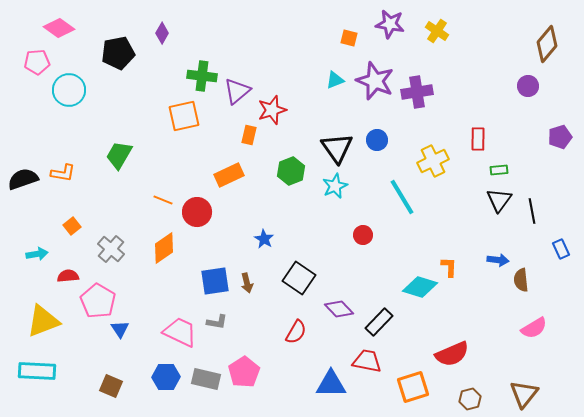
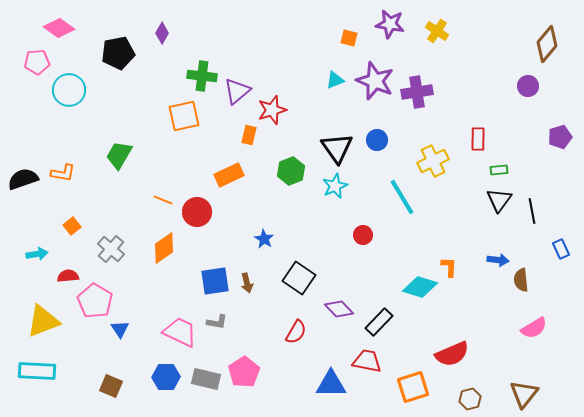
pink pentagon at (98, 301): moved 3 px left
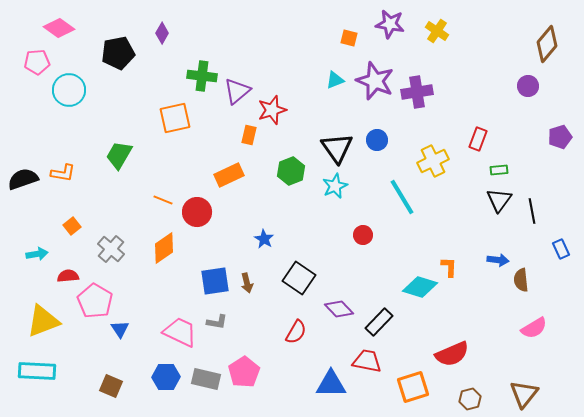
orange square at (184, 116): moved 9 px left, 2 px down
red rectangle at (478, 139): rotated 20 degrees clockwise
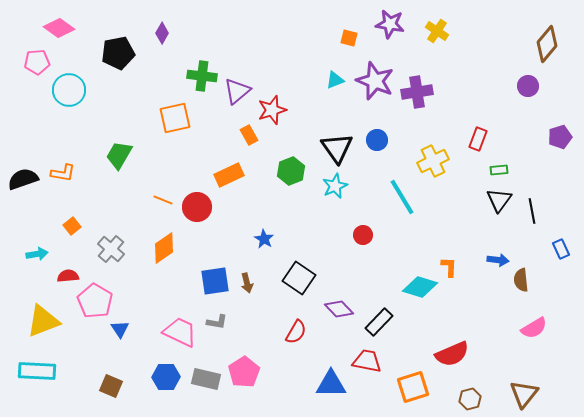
orange rectangle at (249, 135): rotated 42 degrees counterclockwise
red circle at (197, 212): moved 5 px up
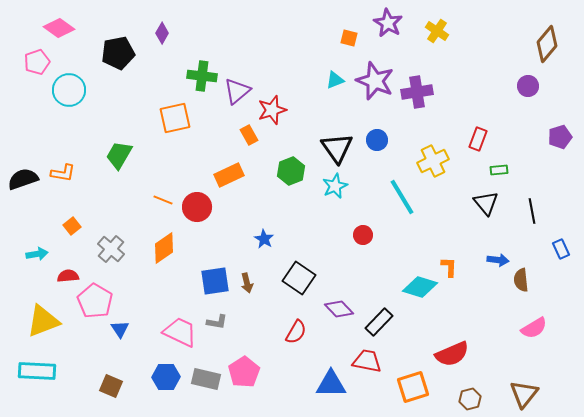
purple star at (390, 24): moved 2 px left, 1 px up; rotated 20 degrees clockwise
pink pentagon at (37, 62): rotated 15 degrees counterclockwise
black triangle at (499, 200): moved 13 px left, 3 px down; rotated 16 degrees counterclockwise
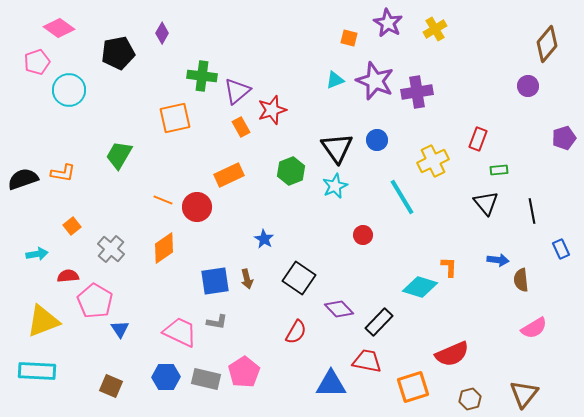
yellow cross at (437, 31): moved 2 px left, 2 px up; rotated 25 degrees clockwise
orange rectangle at (249, 135): moved 8 px left, 8 px up
purple pentagon at (560, 137): moved 4 px right, 1 px down
brown arrow at (247, 283): moved 4 px up
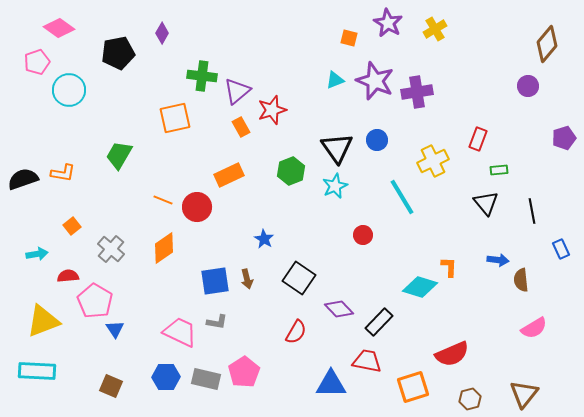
blue triangle at (120, 329): moved 5 px left
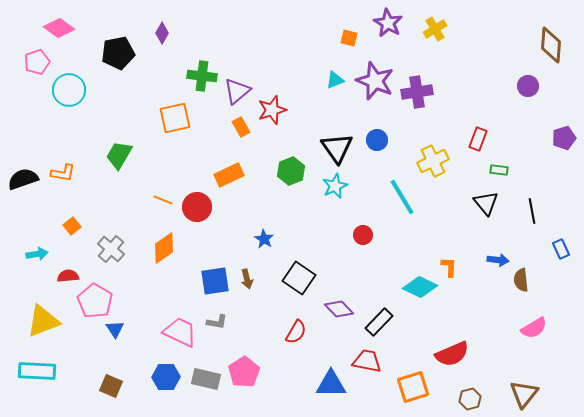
brown diamond at (547, 44): moved 4 px right, 1 px down; rotated 36 degrees counterclockwise
green rectangle at (499, 170): rotated 12 degrees clockwise
cyan diamond at (420, 287): rotated 8 degrees clockwise
